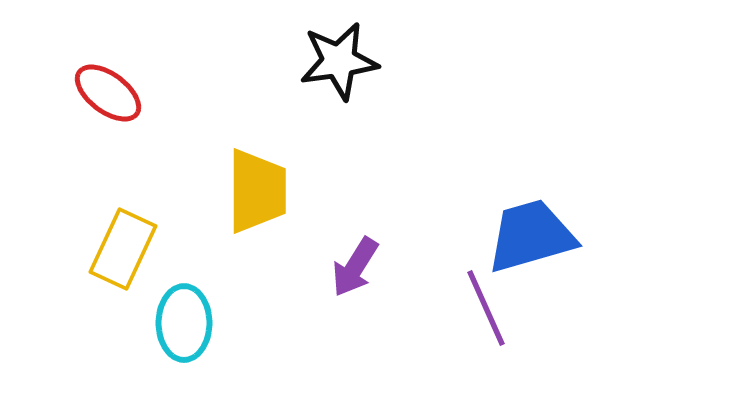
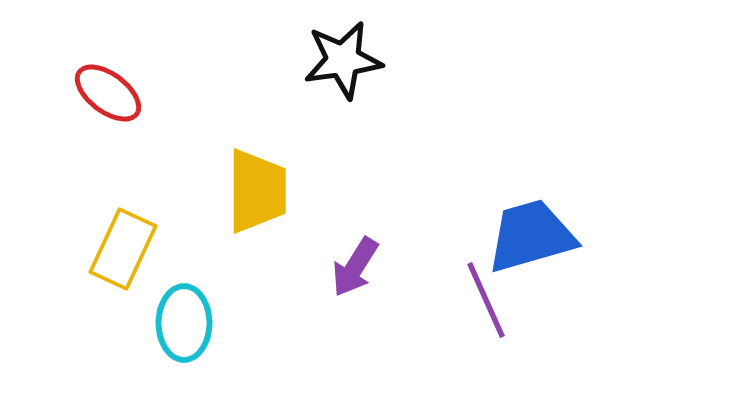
black star: moved 4 px right, 1 px up
purple line: moved 8 px up
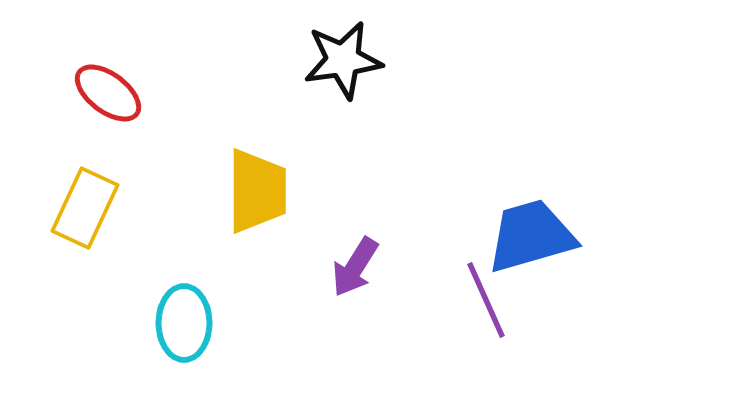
yellow rectangle: moved 38 px left, 41 px up
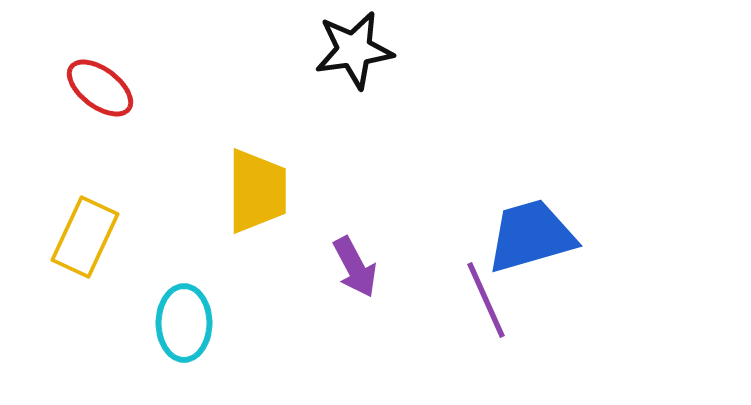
black star: moved 11 px right, 10 px up
red ellipse: moved 8 px left, 5 px up
yellow rectangle: moved 29 px down
purple arrow: rotated 60 degrees counterclockwise
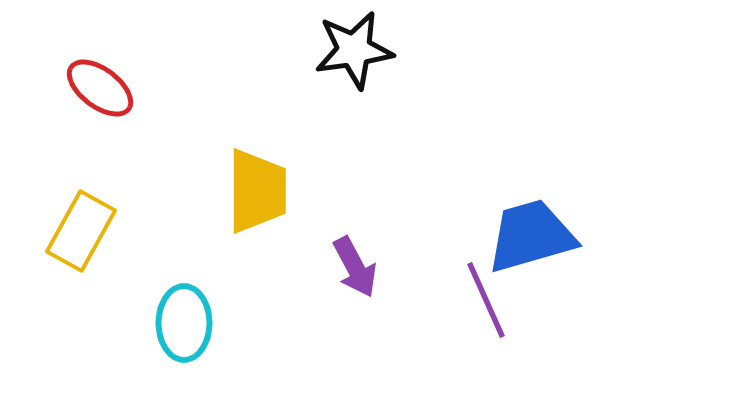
yellow rectangle: moved 4 px left, 6 px up; rotated 4 degrees clockwise
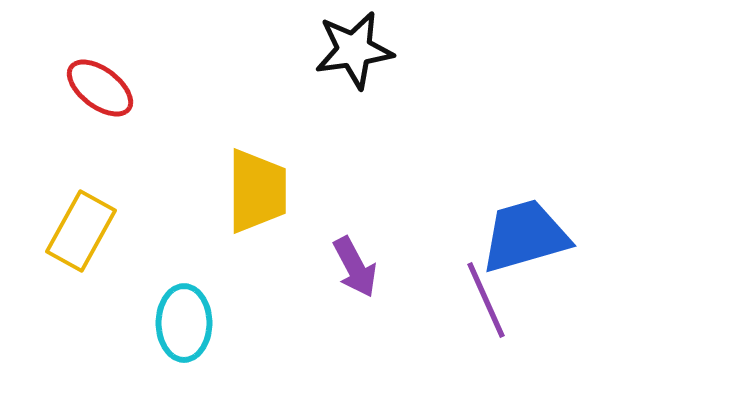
blue trapezoid: moved 6 px left
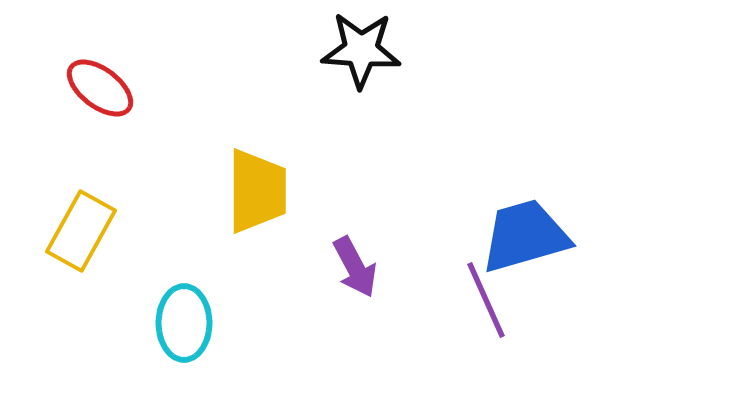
black star: moved 7 px right; rotated 12 degrees clockwise
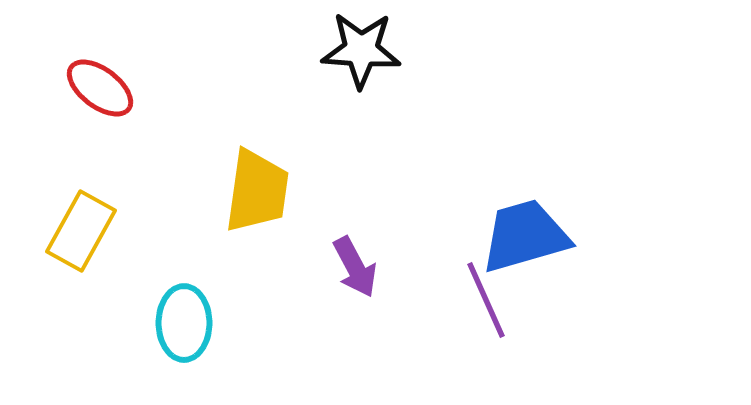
yellow trapezoid: rotated 8 degrees clockwise
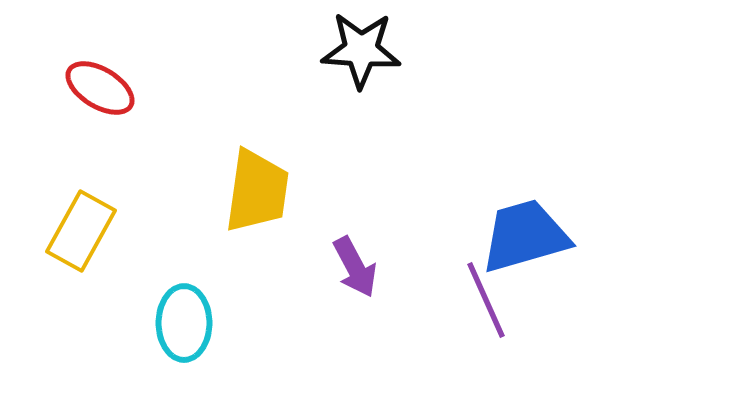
red ellipse: rotated 6 degrees counterclockwise
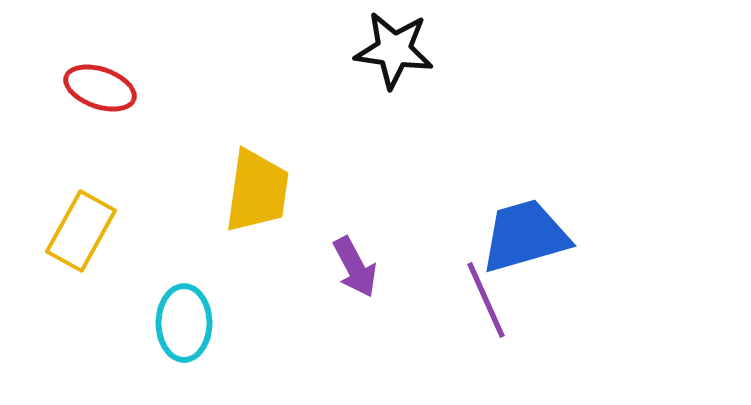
black star: moved 33 px right; rotated 4 degrees clockwise
red ellipse: rotated 12 degrees counterclockwise
